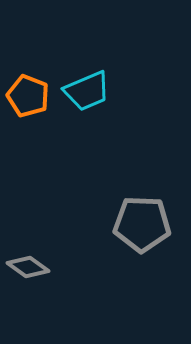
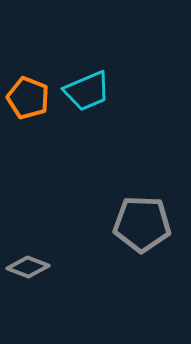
orange pentagon: moved 2 px down
gray diamond: rotated 15 degrees counterclockwise
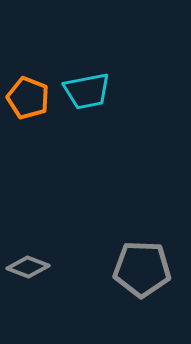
cyan trapezoid: rotated 12 degrees clockwise
gray pentagon: moved 45 px down
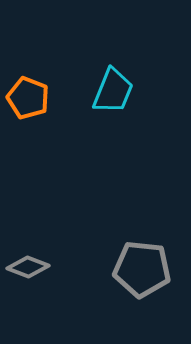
cyan trapezoid: moved 26 px right; rotated 57 degrees counterclockwise
gray pentagon: rotated 4 degrees clockwise
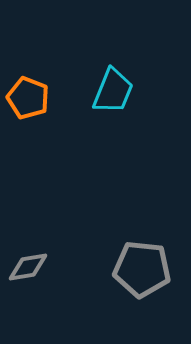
gray diamond: rotated 30 degrees counterclockwise
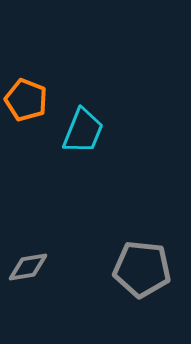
cyan trapezoid: moved 30 px left, 40 px down
orange pentagon: moved 2 px left, 2 px down
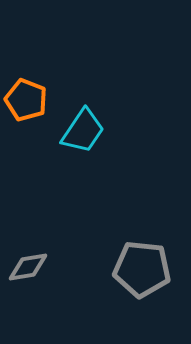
cyan trapezoid: rotated 12 degrees clockwise
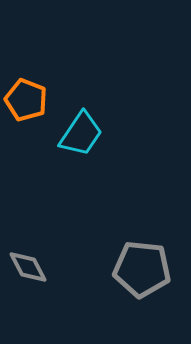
cyan trapezoid: moved 2 px left, 3 px down
gray diamond: rotated 72 degrees clockwise
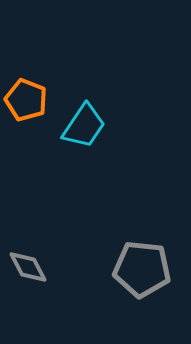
cyan trapezoid: moved 3 px right, 8 px up
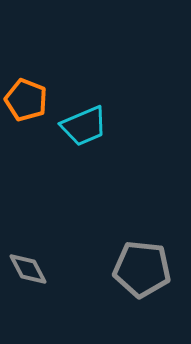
cyan trapezoid: rotated 33 degrees clockwise
gray diamond: moved 2 px down
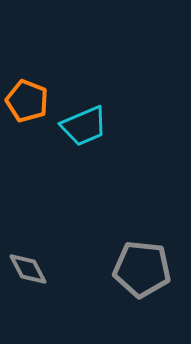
orange pentagon: moved 1 px right, 1 px down
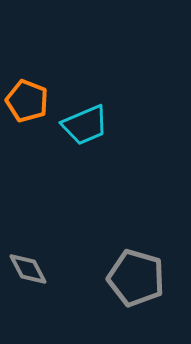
cyan trapezoid: moved 1 px right, 1 px up
gray pentagon: moved 6 px left, 9 px down; rotated 10 degrees clockwise
